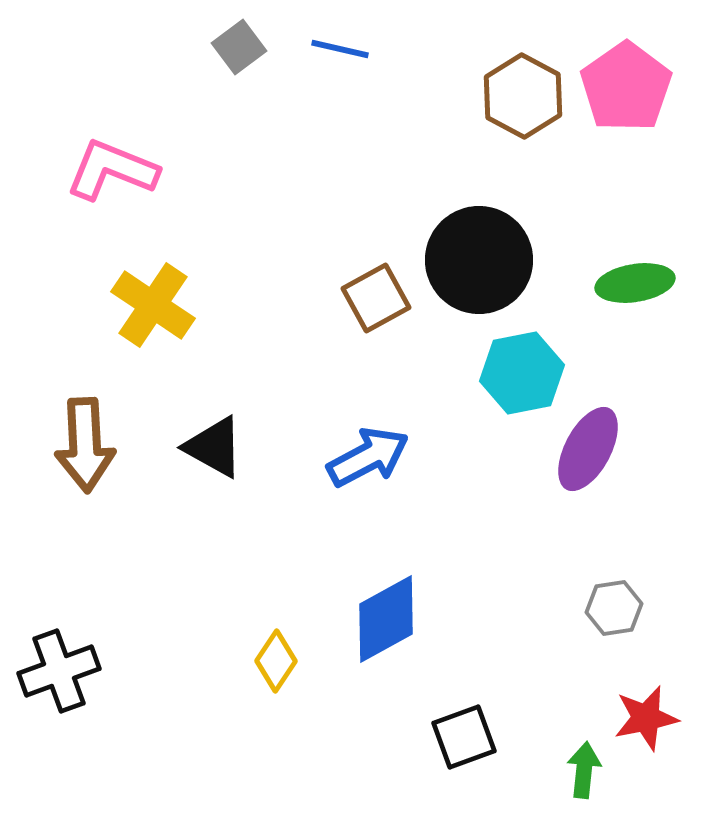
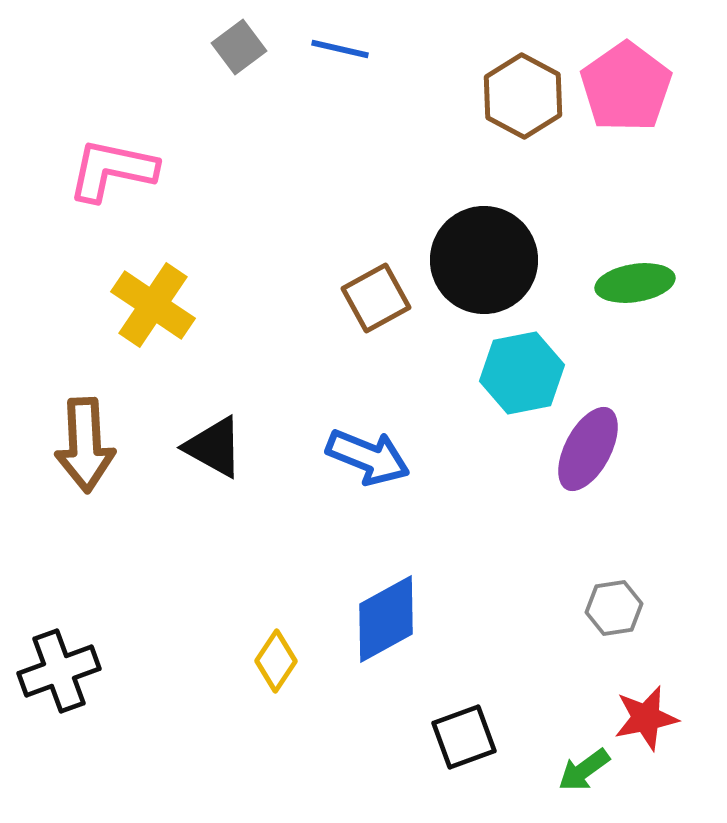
pink L-shape: rotated 10 degrees counterclockwise
black circle: moved 5 px right
blue arrow: rotated 50 degrees clockwise
green arrow: rotated 132 degrees counterclockwise
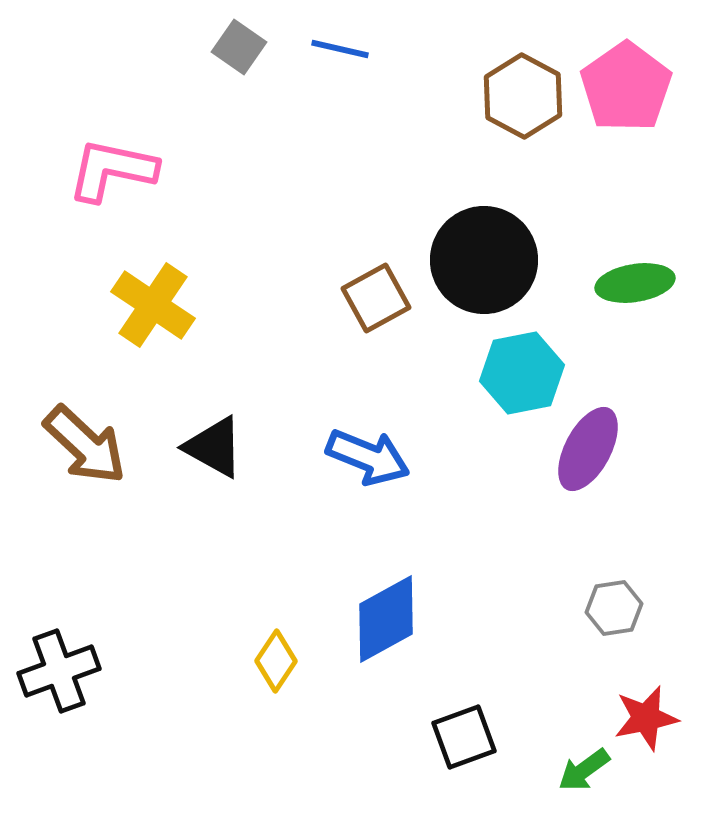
gray square: rotated 18 degrees counterclockwise
brown arrow: rotated 44 degrees counterclockwise
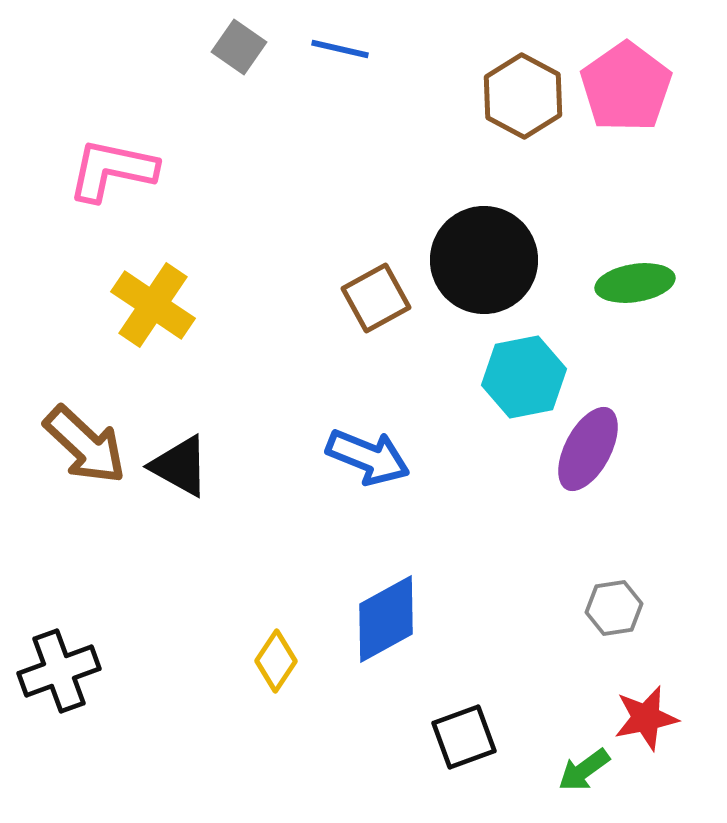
cyan hexagon: moved 2 px right, 4 px down
black triangle: moved 34 px left, 19 px down
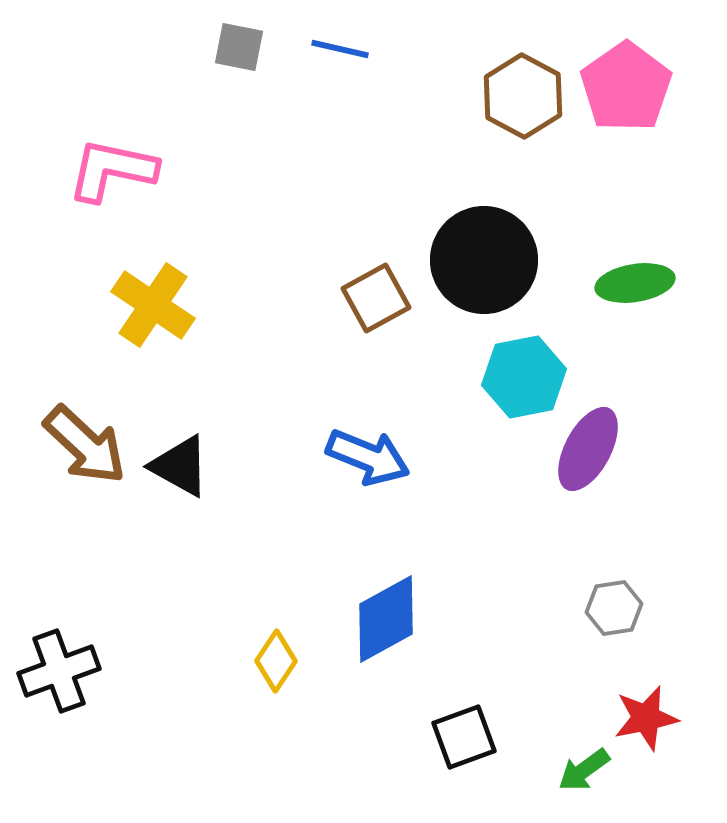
gray square: rotated 24 degrees counterclockwise
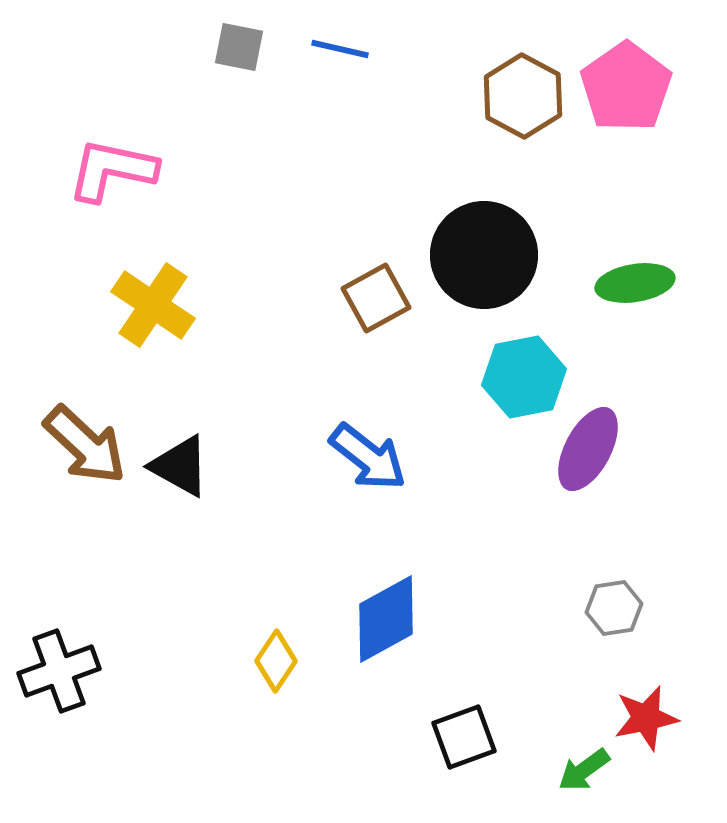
black circle: moved 5 px up
blue arrow: rotated 16 degrees clockwise
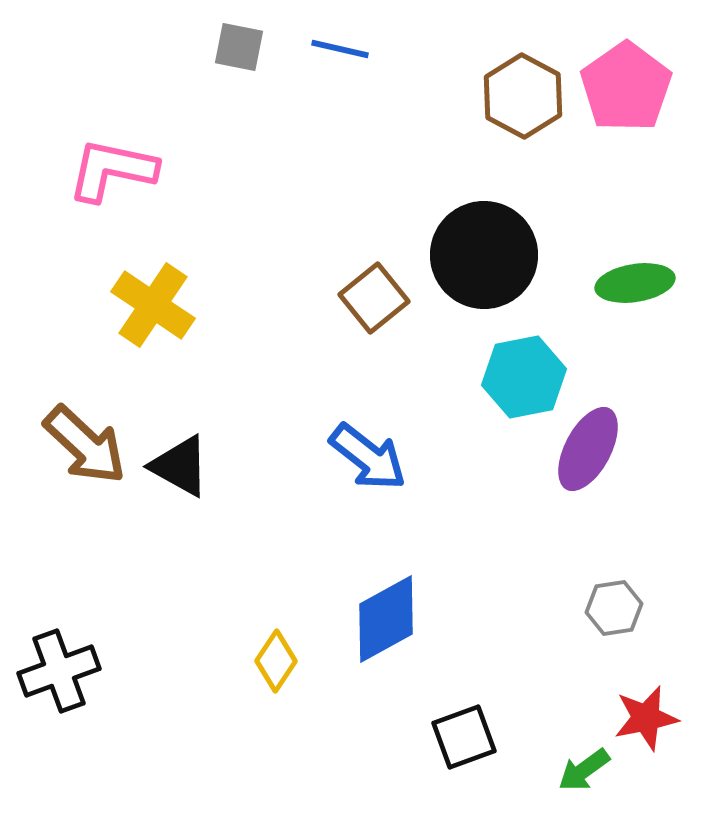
brown square: moved 2 px left; rotated 10 degrees counterclockwise
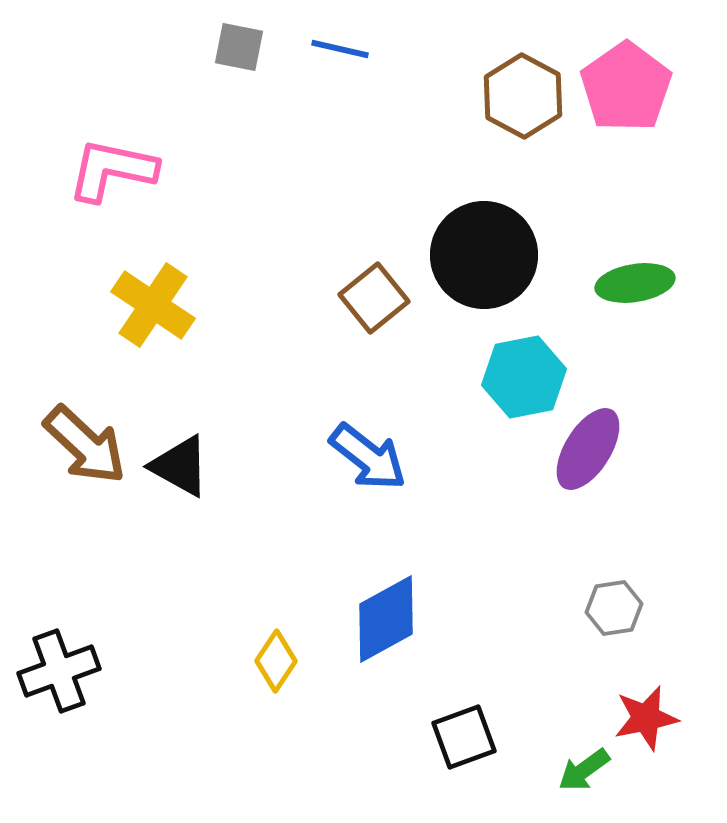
purple ellipse: rotated 4 degrees clockwise
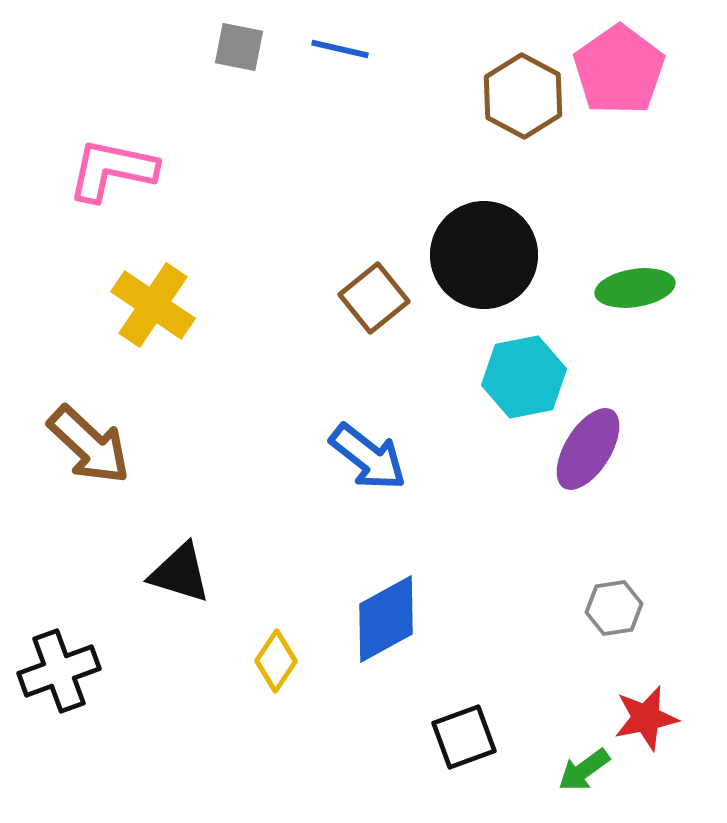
pink pentagon: moved 7 px left, 17 px up
green ellipse: moved 5 px down
brown arrow: moved 4 px right
black triangle: moved 107 px down; rotated 12 degrees counterclockwise
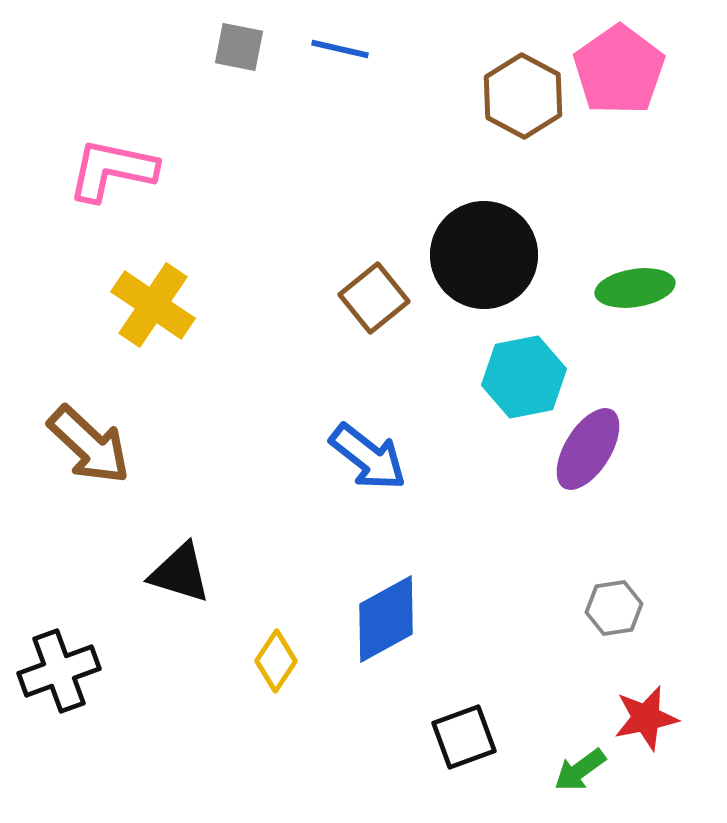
green arrow: moved 4 px left
